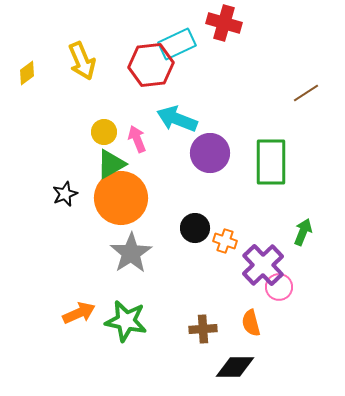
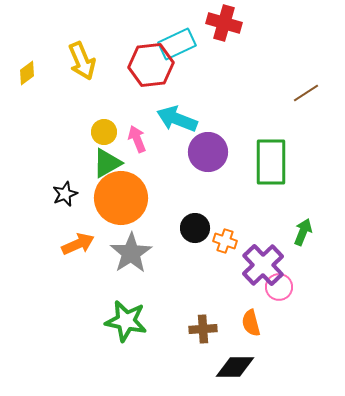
purple circle: moved 2 px left, 1 px up
green triangle: moved 4 px left, 1 px up
orange arrow: moved 1 px left, 69 px up
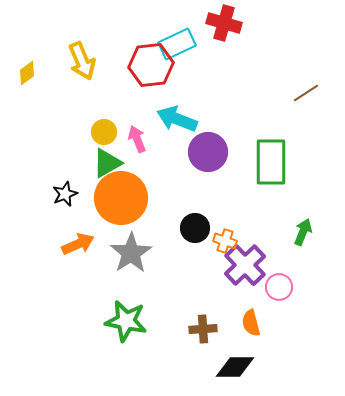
purple cross: moved 18 px left
